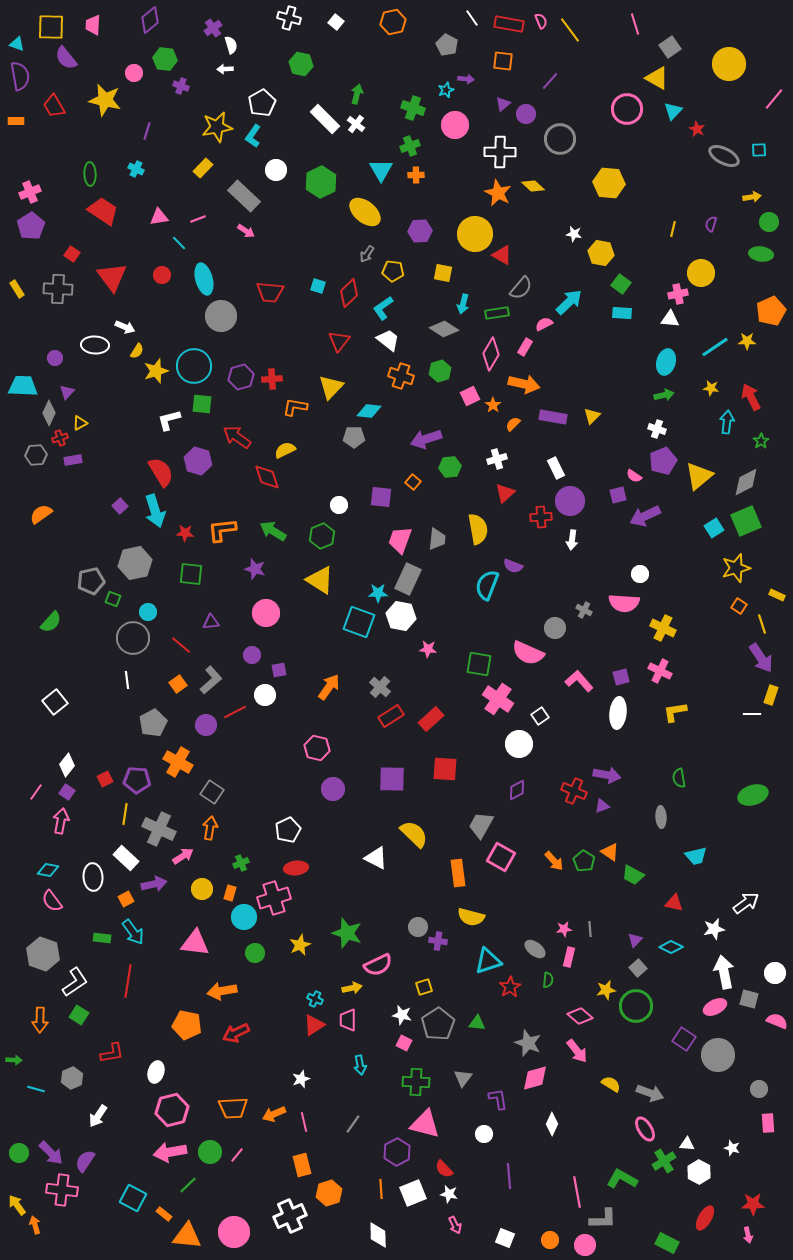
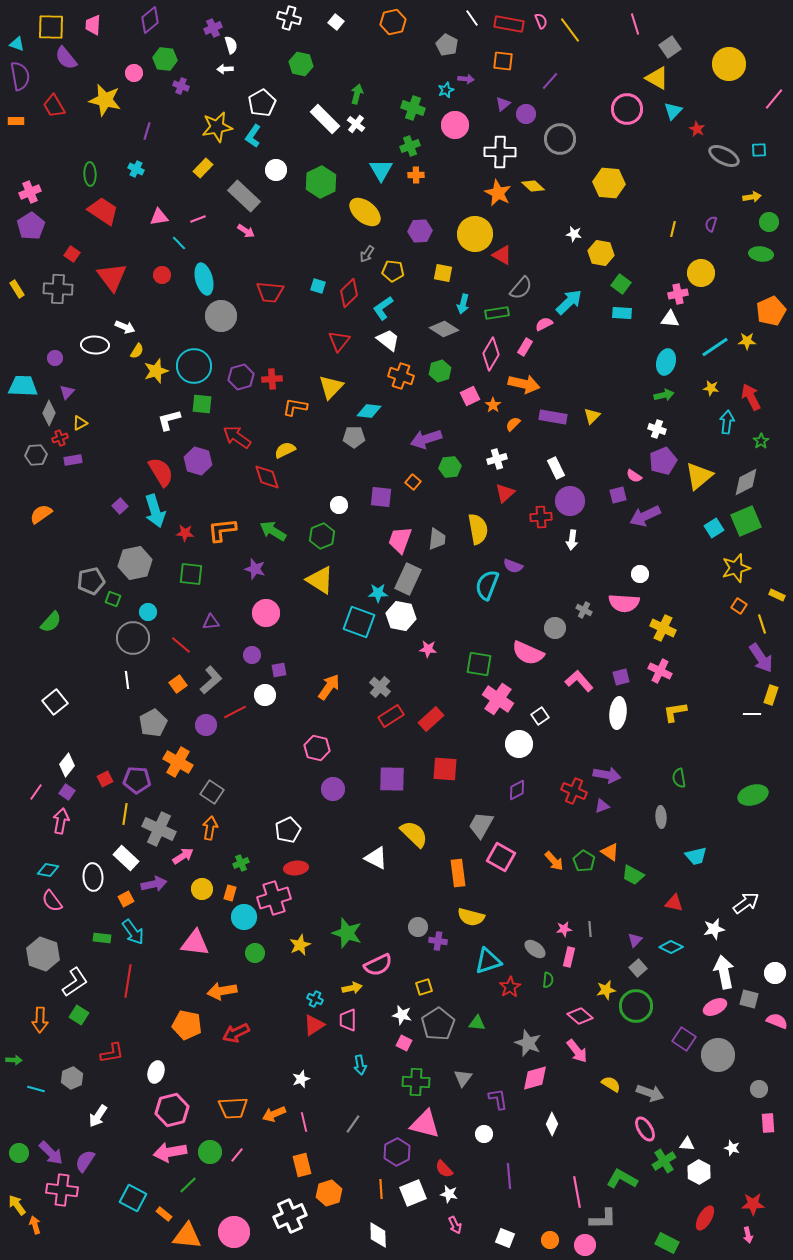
purple cross at (213, 28): rotated 12 degrees clockwise
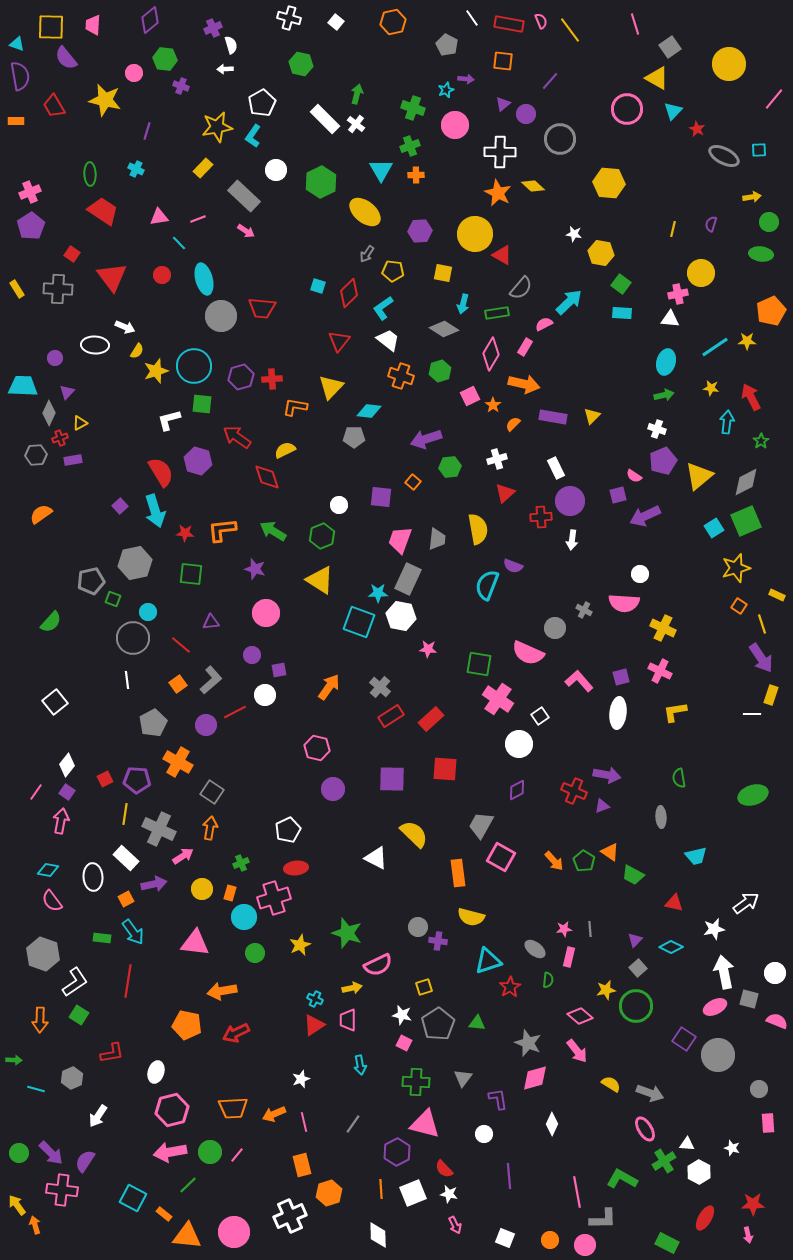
red trapezoid at (270, 292): moved 8 px left, 16 px down
